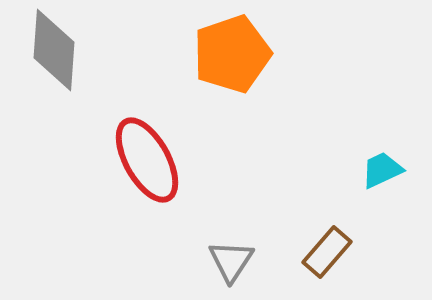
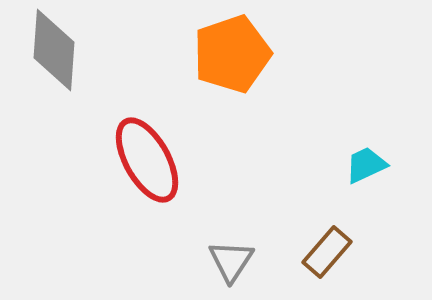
cyan trapezoid: moved 16 px left, 5 px up
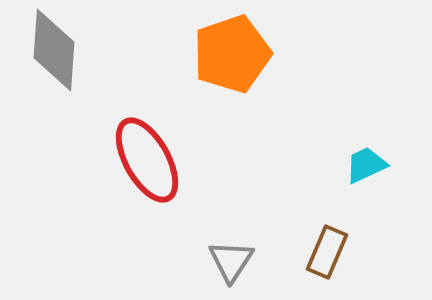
brown rectangle: rotated 18 degrees counterclockwise
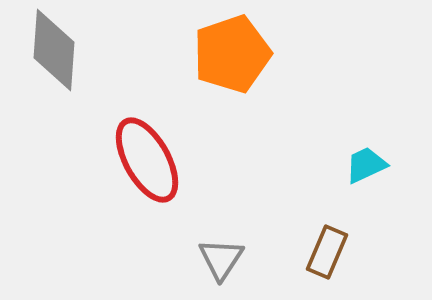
gray triangle: moved 10 px left, 2 px up
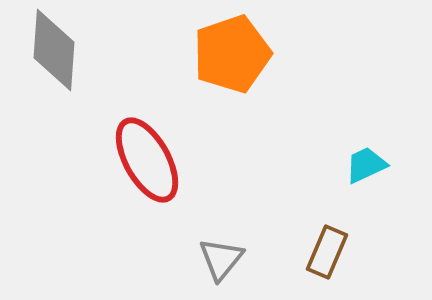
gray triangle: rotated 6 degrees clockwise
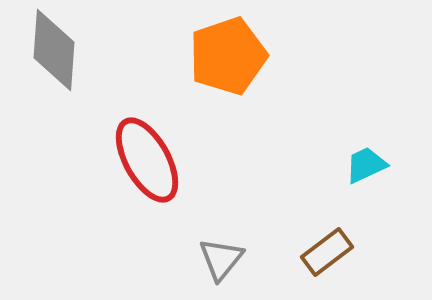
orange pentagon: moved 4 px left, 2 px down
brown rectangle: rotated 30 degrees clockwise
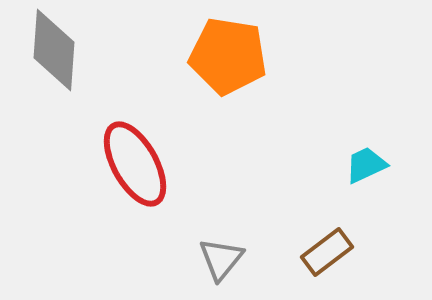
orange pentagon: rotated 28 degrees clockwise
red ellipse: moved 12 px left, 4 px down
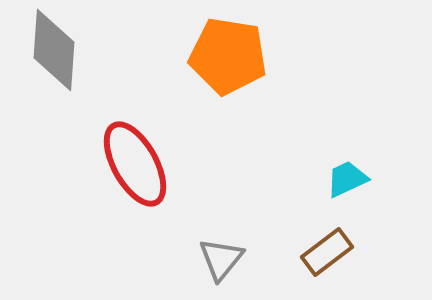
cyan trapezoid: moved 19 px left, 14 px down
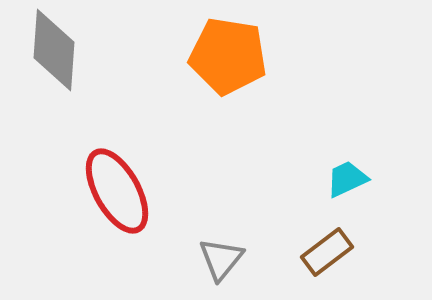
red ellipse: moved 18 px left, 27 px down
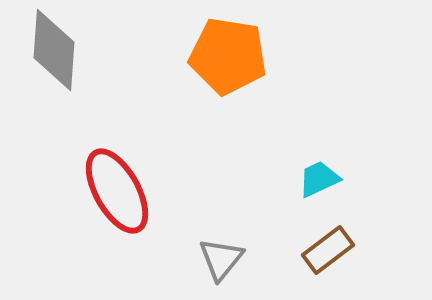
cyan trapezoid: moved 28 px left
brown rectangle: moved 1 px right, 2 px up
